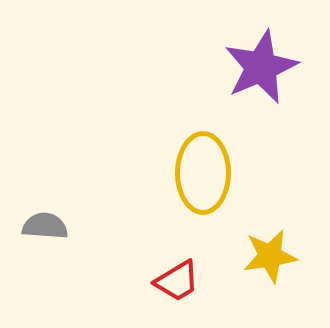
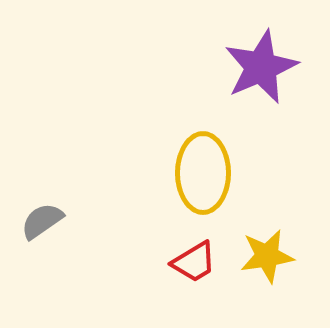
gray semicircle: moved 3 px left, 5 px up; rotated 39 degrees counterclockwise
yellow star: moved 3 px left
red trapezoid: moved 17 px right, 19 px up
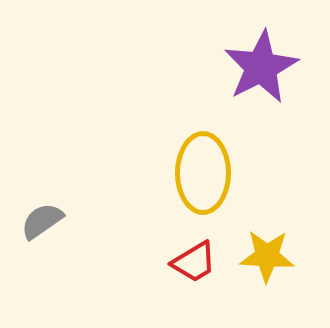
purple star: rotated 4 degrees counterclockwise
yellow star: rotated 12 degrees clockwise
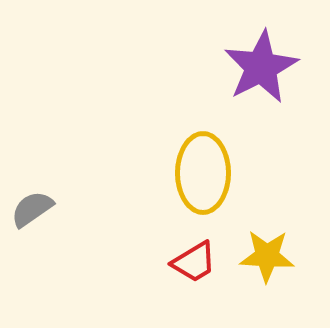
gray semicircle: moved 10 px left, 12 px up
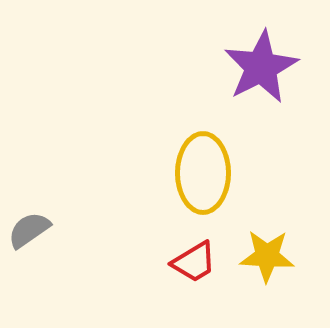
gray semicircle: moved 3 px left, 21 px down
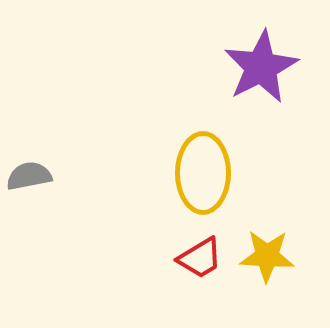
gray semicircle: moved 54 px up; rotated 24 degrees clockwise
red trapezoid: moved 6 px right, 4 px up
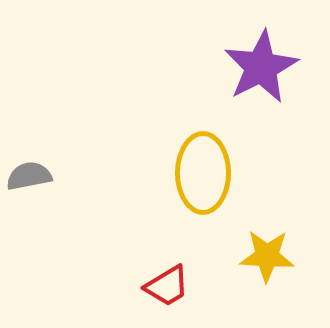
red trapezoid: moved 33 px left, 28 px down
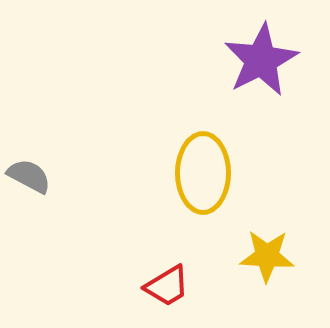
purple star: moved 7 px up
gray semicircle: rotated 39 degrees clockwise
